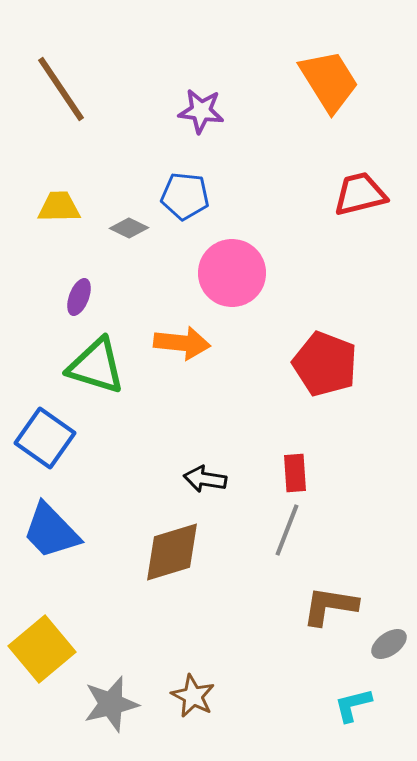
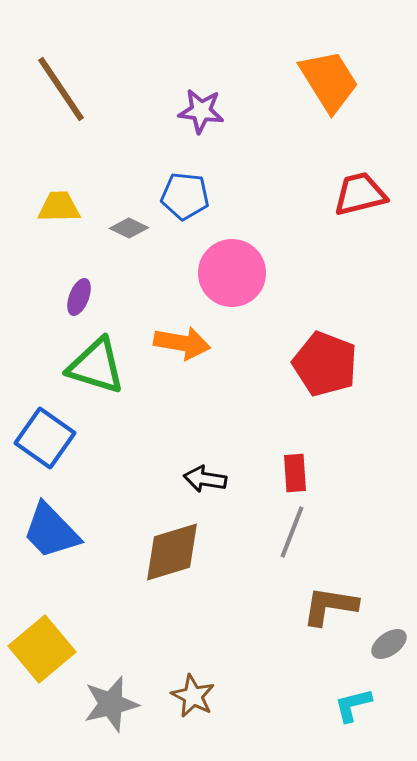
orange arrow: rotated 4 degrees clockwise
gray line: moved 5 px right, 2 px down
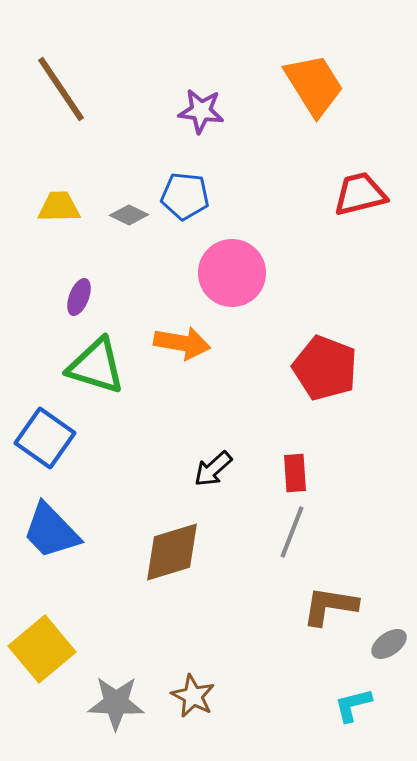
orange trapezoid: moved 15 px left, 4 px down
gray diamond: moved 13 px up
red pentagon: moved 4 px down
black arrow: moved 8 px right, 10 px up; rotated 51 degrees counterclockwise
gray star: moved 5 px right, 1 px up; rotated 16 degrees clockwise
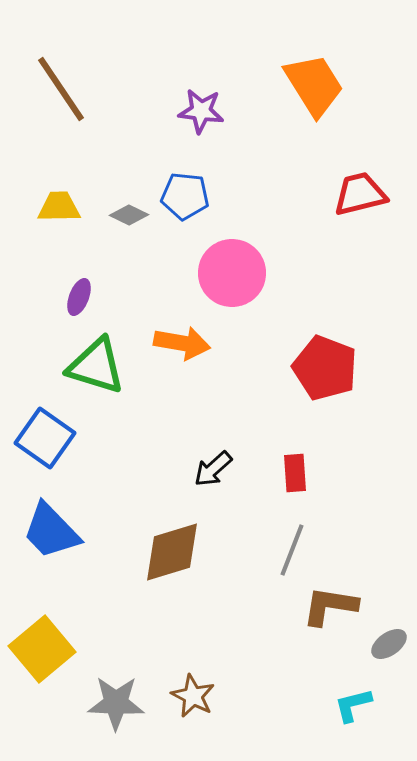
gray line: moved 18 px down
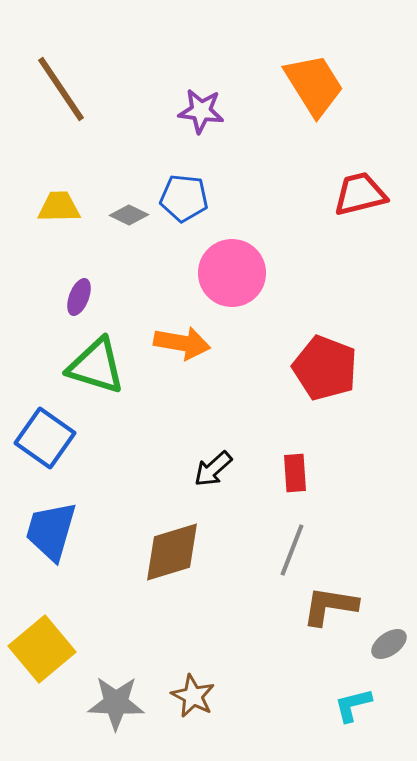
blue pentagon: moved 1 px left, 2 px down
blue trapezoid: rotated 60 degrees clockwise
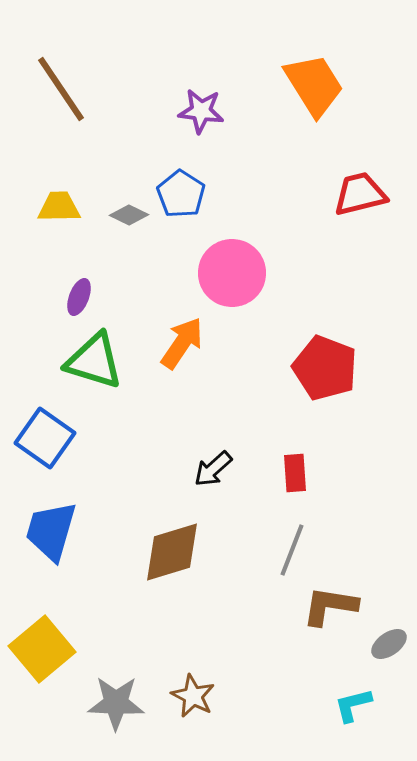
blue pentagon: moved 3 px left, 4 px up; rotated 27 degrees clockwise
orange arrow: rotated 66 degrees counterclockwise
green triangle: moved 2 px left, 5 px up
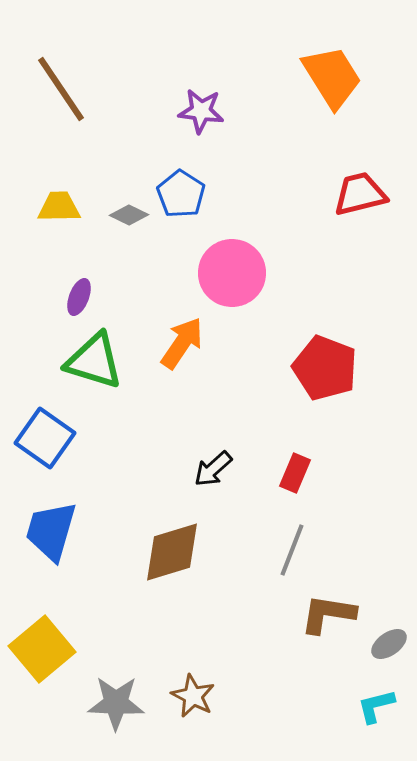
orange trapezoid: moved 18 px right, 8 px up
red rectangle: rotated 27 degrees clockwise
brown L-shape: moved 2 px left, 8 px down
cyan L-shape: moved 23 px right, 1 px down
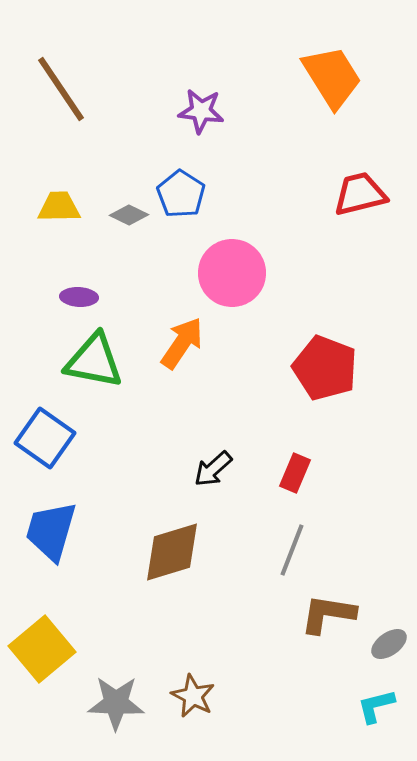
purple ellipse: rotated 72 degrees clockwise
green triangle: rotated 6 degrees counterclockwise
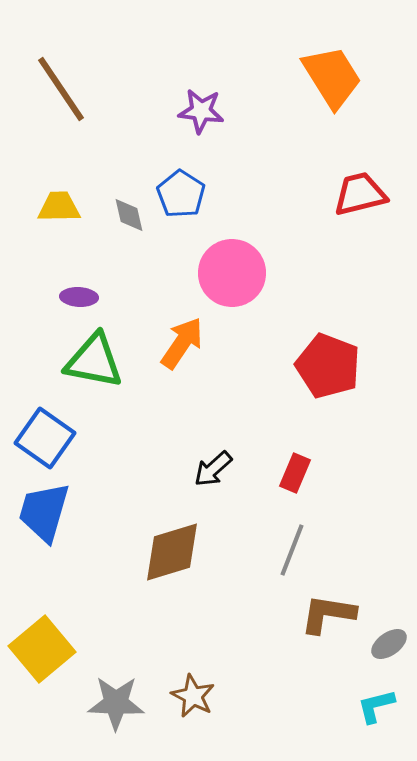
gray diamond: rotated 51 degrees clockwise
red pentagon: moved 3 px right, 2 px up
blue trapezoid: moved 7 px left, 19 px up
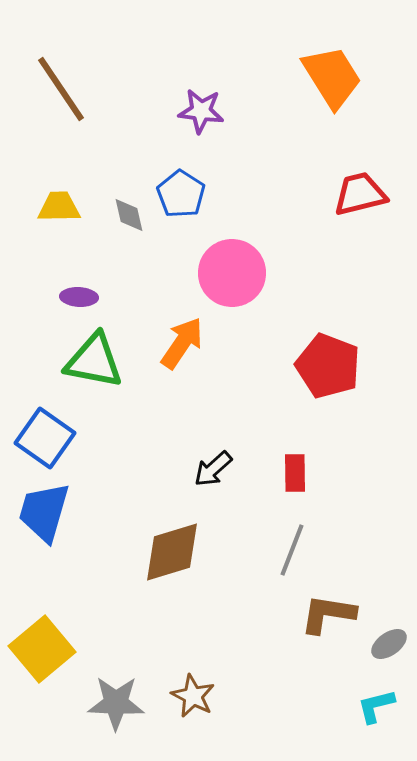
red rectangle: rotated 24 degrees counterclockwise
